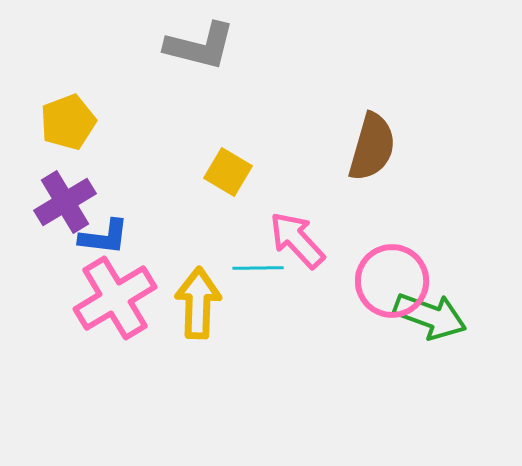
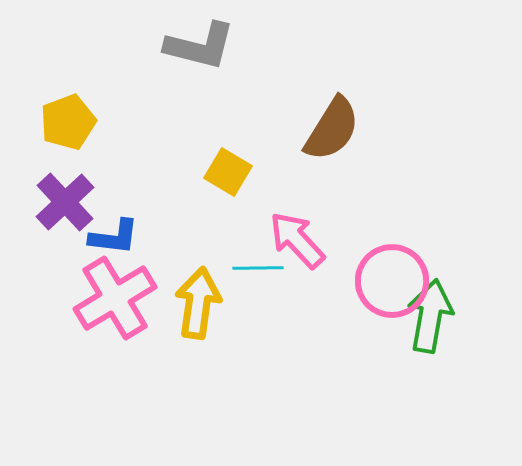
brown semicircle: moved 40 px left, 18 px up; rotated 16 degrees clockwise
purple cross: rotated 12 degrees counterclockwise
blue L-shape: moved 10 px right
yellow arrow: rotated 6 degrees clockwise
green arrow: rotated 100 degrees counterclockwise
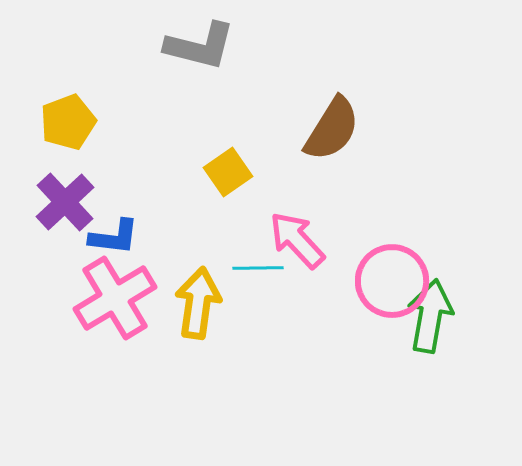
yellow square: rotated 24 degrees clockwise
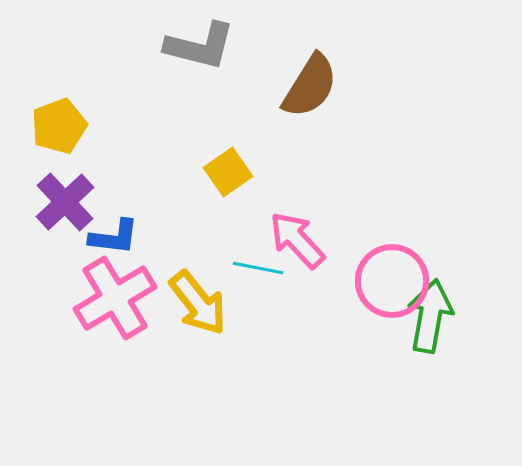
yellow pentagon: moved 9 px left, 4 px down
brown semicircle: moved 22 px left, 43 px up
cyan line: rotated 12 degrees clockwise
yellow arrow: rotated 134 degrees clockwise
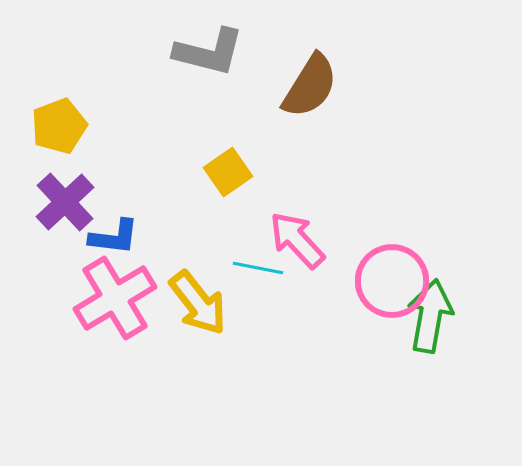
gray L-shape: moved 9 px right, 6 px down
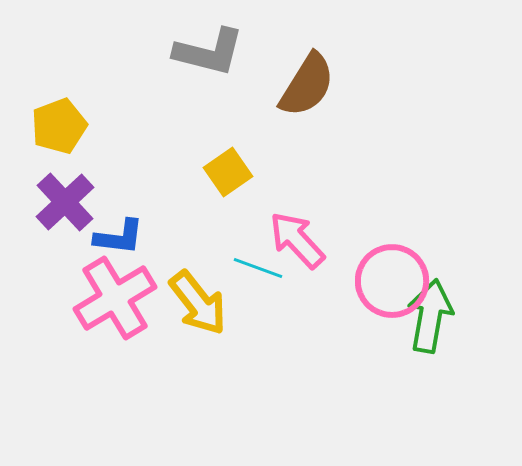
brown semicircle: moved 3 px left, 1 px up
blue L-shape: moved 5 px right
cyan line: rotated 9 degrees clockwise
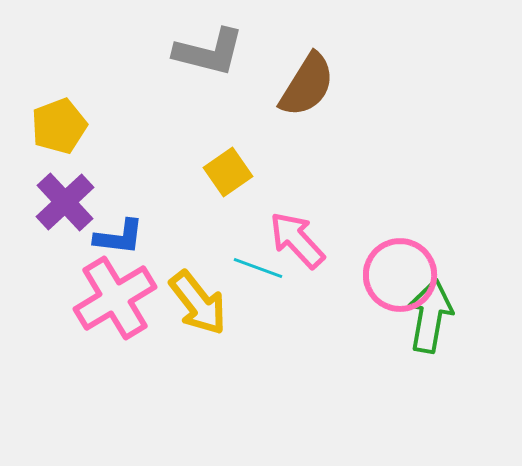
pink circle: moved 8 px right, 6 px up
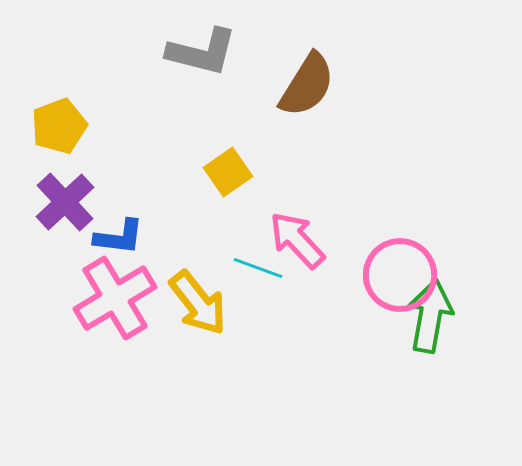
gray L-shape: moved 7 px left
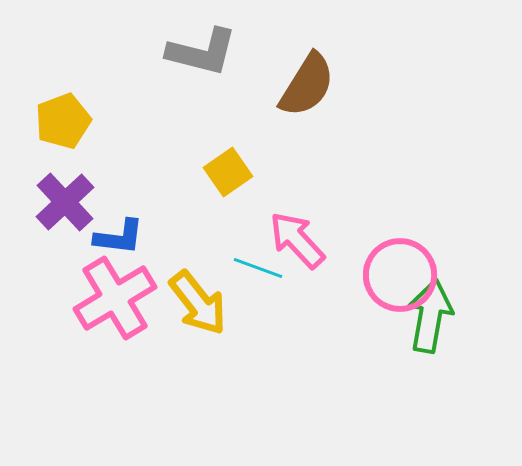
yellow pentagon: moved 4 px right, 5 px up
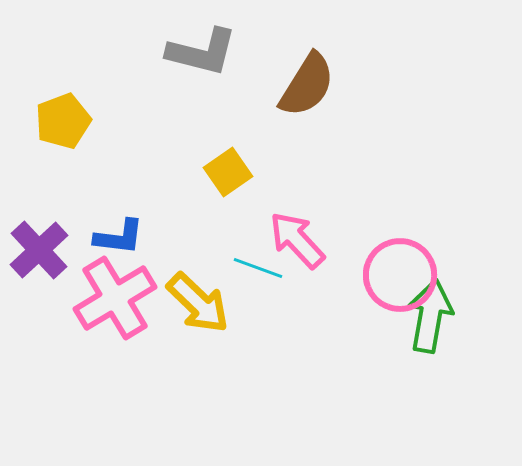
purple cross: moved 26 px left, 48 px down
yellow arrow: rotated 8 degrees counterclockwise
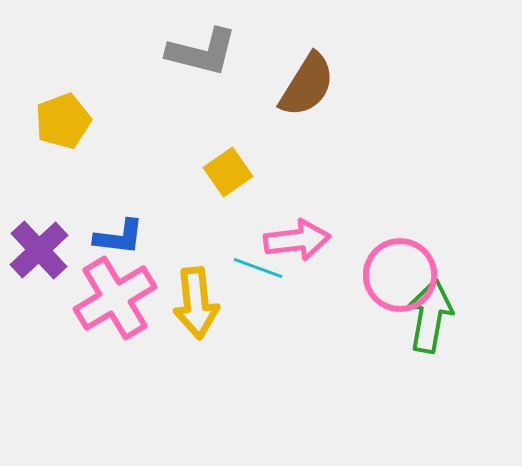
pink arrow: rotated 126 degrees clockwise
yellow arrow: moved 2 px left; rotated 40 degrees clockwise
